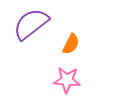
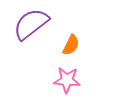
orange semicircle: moved 1 px down
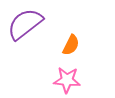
purple semicircle: moved 6 px left
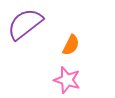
pink star: rotated 12 degrees clockwise
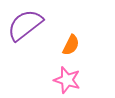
purple semicircle: moved 1 px down
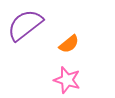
orange semicircle: moved 2 px left, 1 px up; rotated 25 degrees clockwise
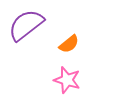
purple semicircle: moved 1 px right
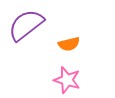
orange semicircle: rotated 25 degrees clockwise
